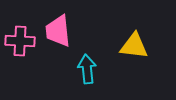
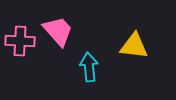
pink trapezoid: rotated 144 degrees clockwise
cyan arrow: moved 2 px right, 2 px up
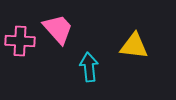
pink trapezoid: moved 2 px up
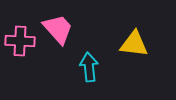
yellow triangle: moved 2 px up
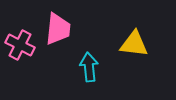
pink trapezoid: rotated 48 degrees clockwise
pink cross: moved 4 px down; rotated 24 degrees clockwise
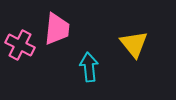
pink trapezoid: moved 1 px left
yellow triangle: rotated 44 degrees clockwise
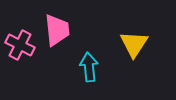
pink trapezoid: moved 1 px down; rotated 12 degrees counterclockwise
yellow triangle: rotated 12 degrees clockwise
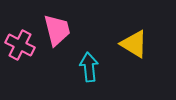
pink trapezoid: rotated 8 degrees counterclockwise
yellow triangle: rotated 32 degrees counterclockwise
